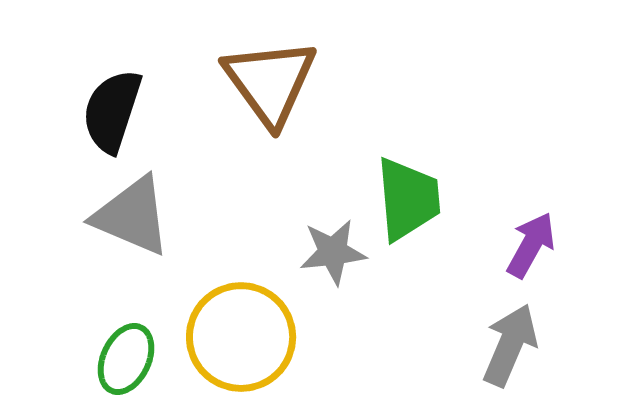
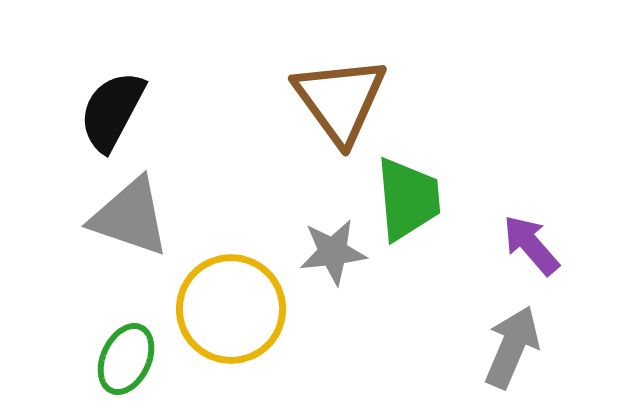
brown triangle: moved 70 px right, 18 px down
black semicircle: rotated 10 degrees clockwise
gray triangle: moved 2 px left, 1 px down; rotated 4 degrees counterclockwise
purple arrow: rotated 70 degrees counterclockwise
yellow circle: moved 10 px left, 28 px up
gray arrow: moved 2 px right, 2 px down
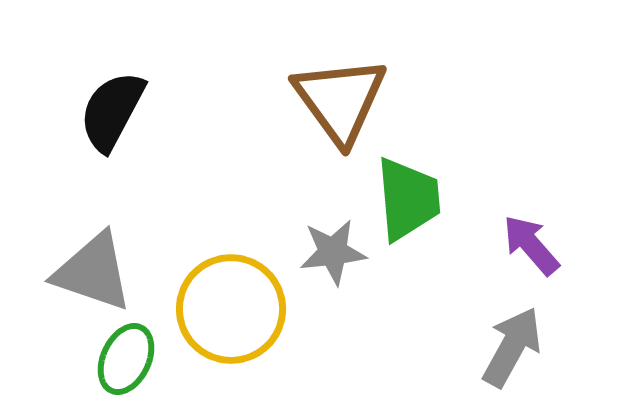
gray triangle: moved 37 px left, 55 px down
gray arrow: rotated 6 degrees clockwise
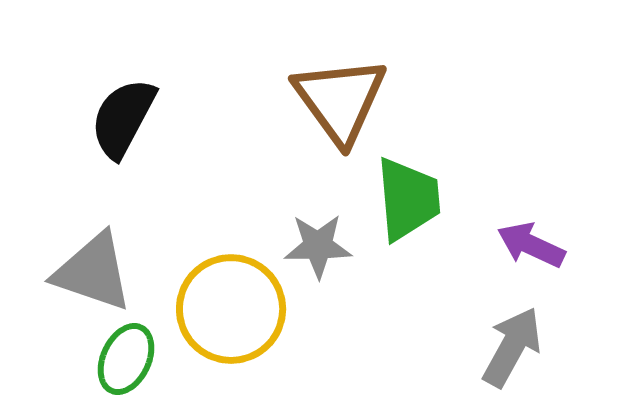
black semicircle: moved 11 px right, 7 px down
purple arrow: rotated 24 degrees counterclockwise
gray star: moved 15 px left, 6 px up; rotated 6 degrees clockwise
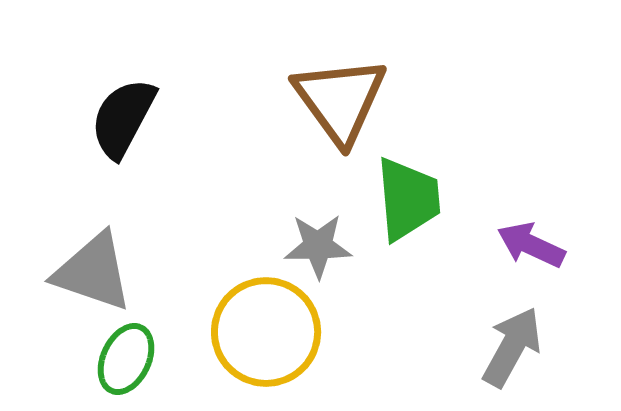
yellow circle: moved 35 px right, 23 px down
